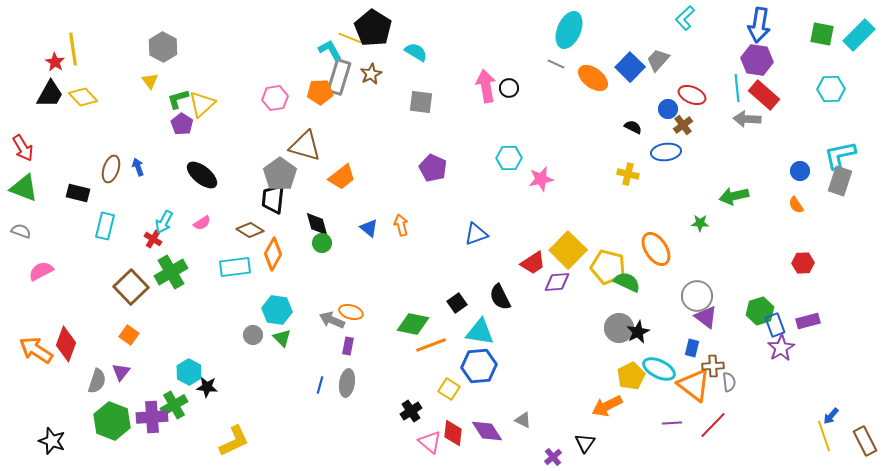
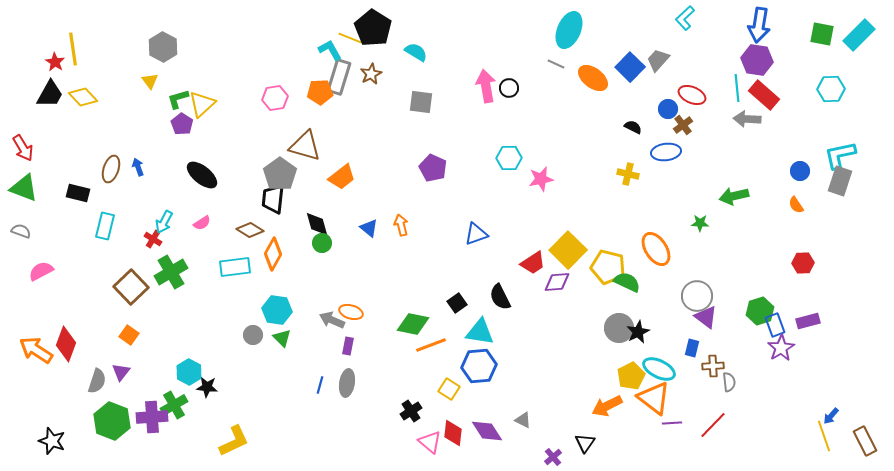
orange triangle at (694, 385): moved 40 px left, 13 px down
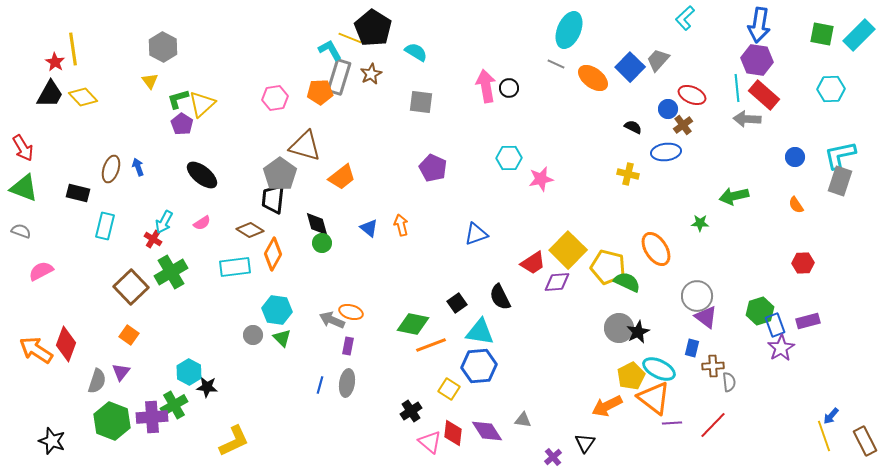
blue circle at (800, 171): moved 5 px left, 14 px up
gray triangle at (523, 420): rotated 18 degrees counterclockwise
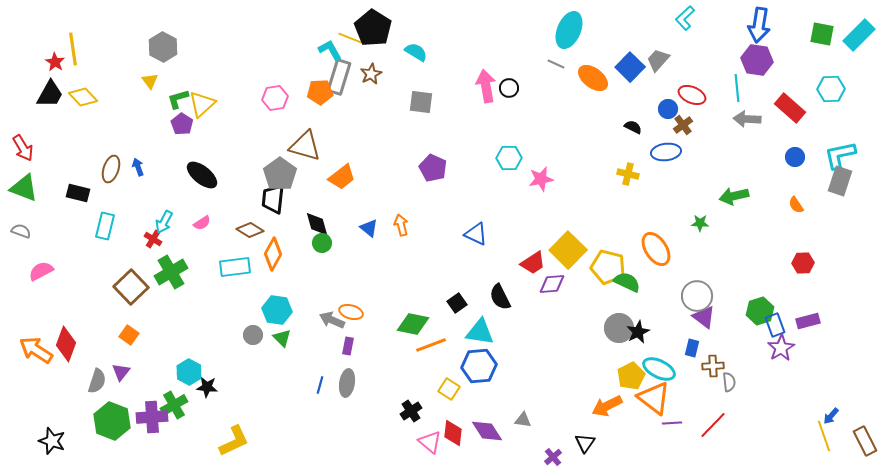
red rectangle at (764, 95): moved 26 px right, 13 px down
blue triangle at (476, 234): rotated 45 degrees clockwise
purple diamond at (557, 282): moved 5 px left, 2 px down
purple triangle at (706, 317): moved 2 px left
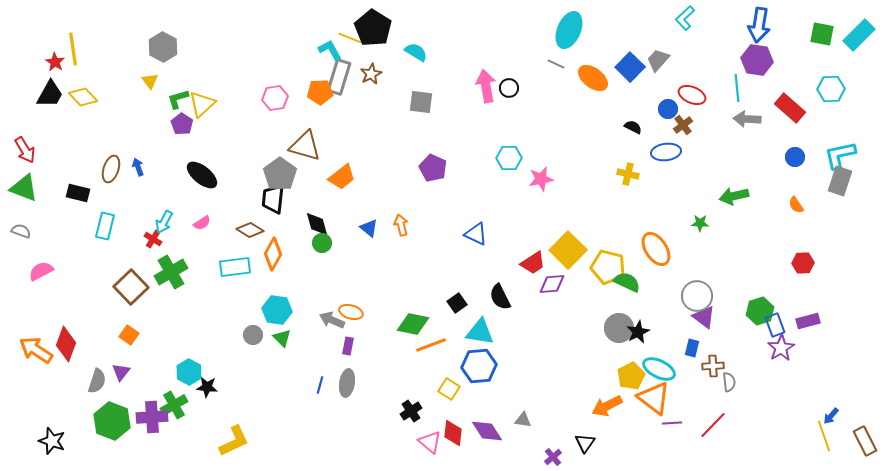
red arrow at (23, 148): moved 2 px right, 2 px down
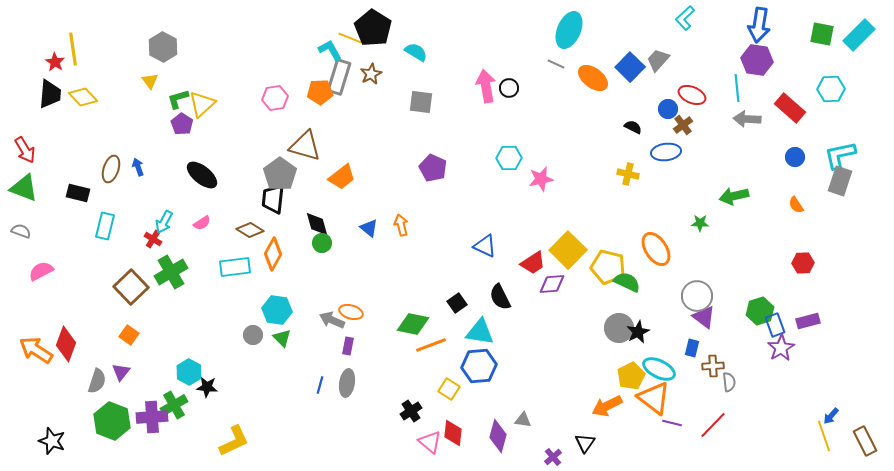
black trapezoid at (50, 94): rotated 24 degrees counterclockwise
blue triangle at (476, 234): moved 9 px right, 12 px down
purple line at (672, 423): rotated 18 degrees clockwise
purple diamond at (487, 431): moved 11 px right, 5 px down; rotated 48 degrees clockwise
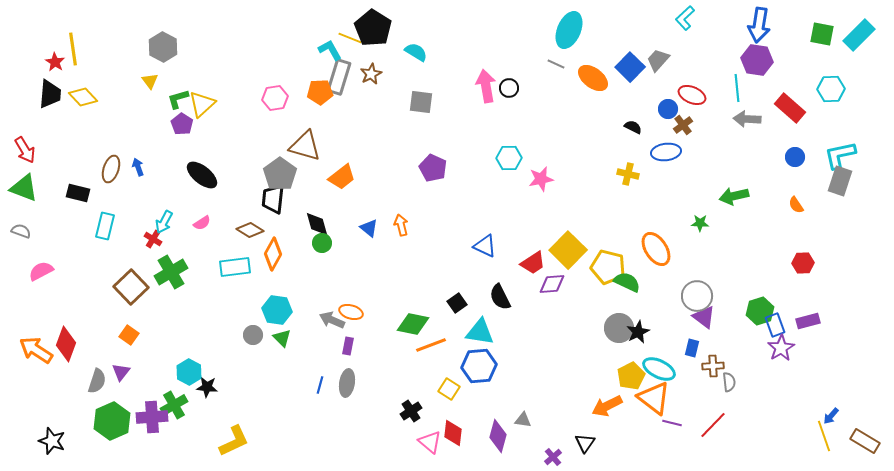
green hexagon at (112, 421): rotated 15 degrees clockwise
brown rectangle at (865, 441): rotated 32 degrees counterclockwise
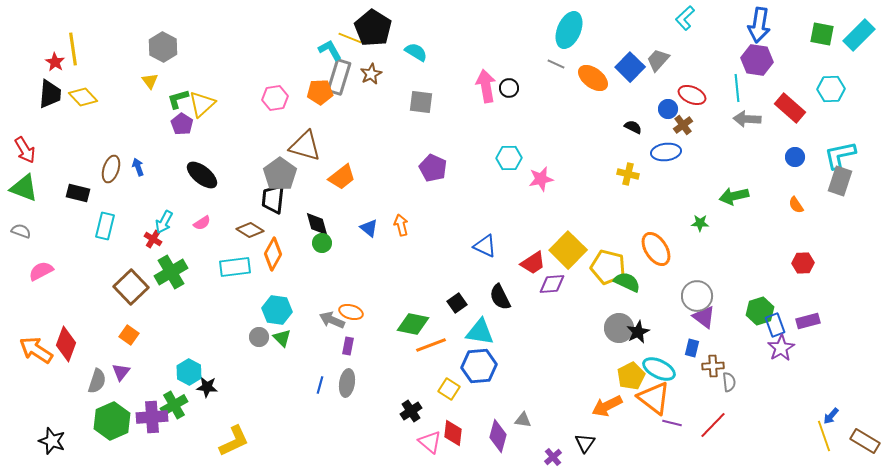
gray circle at (253, 335): moved 6 px right, 2 px down
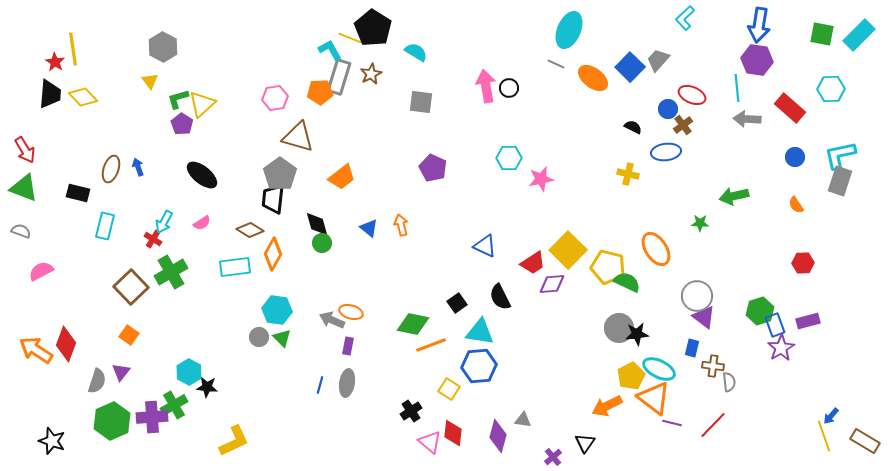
brown triangle at (305, 146): moved 7 px left, 9 px up
black star at (638, 332): moved 1 px left, 2 px down; rotated 20 degrees clockwise
brown cross at (713, 366): rotated 10 degrees clockwise
